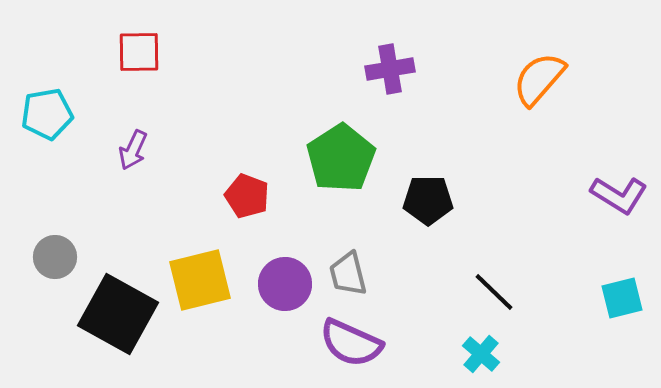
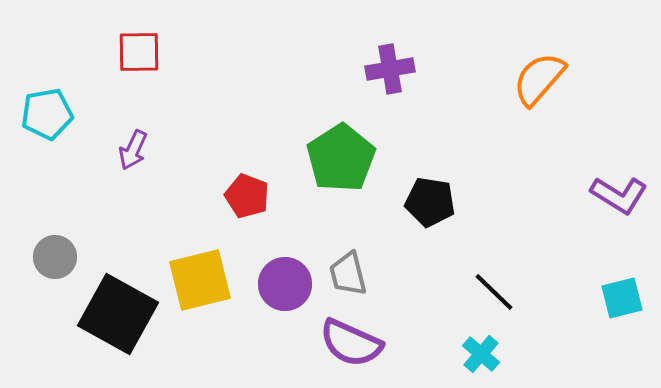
black pentagon: moved 2 px right, 2 px down; rotated 9 degrees clockwise
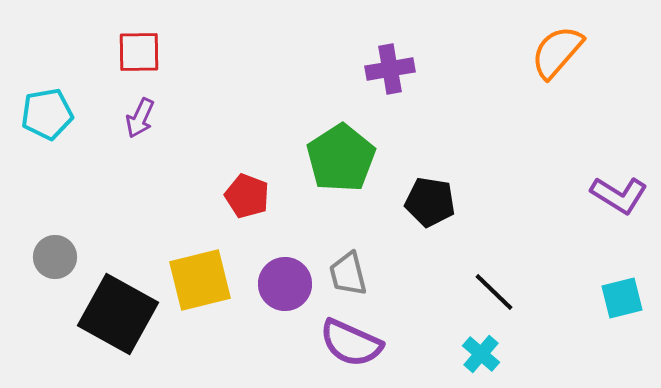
orange semicircle: moved 18 px right, 27 px up
purple arrow: moved 7 px right, 32 px up
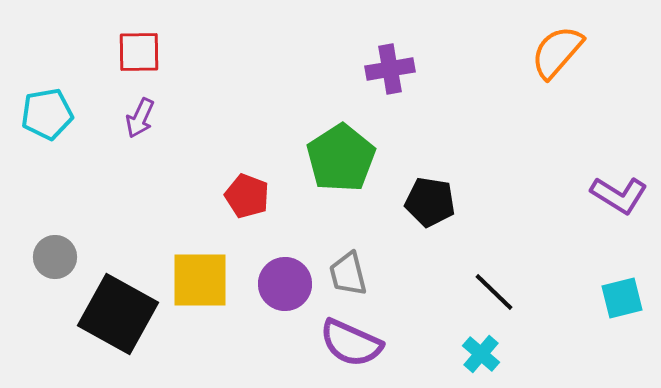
yellow square: rotated 14 degrees clockwise
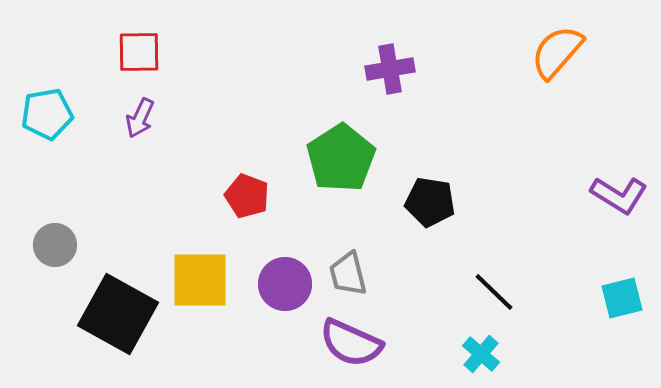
gray circle: moved 12 px up
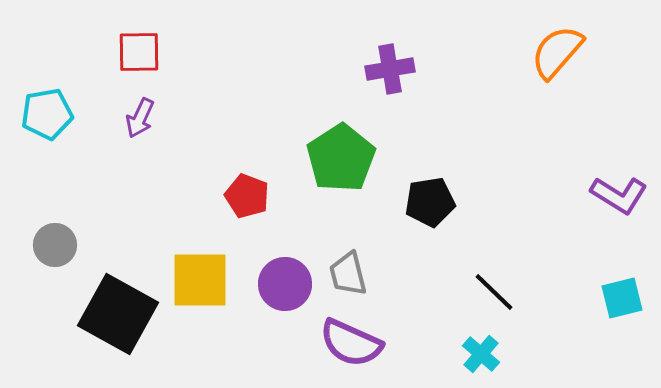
black pentagon: rotated 18 degrees counterclockwise
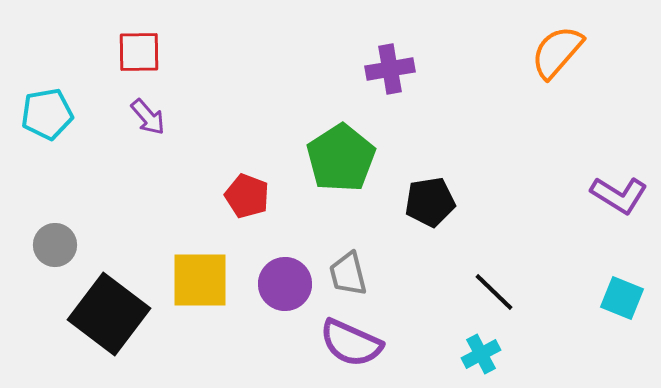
purple arrow: moved 8 px right, 1 px up; rotated 66 degrees counterclockwise
cyan square: rotated 36 degrees clockwise
black square: moved 9 px left; rotated 8 degrees clockwise
cyan cross: rotated 21 degrees clockwise
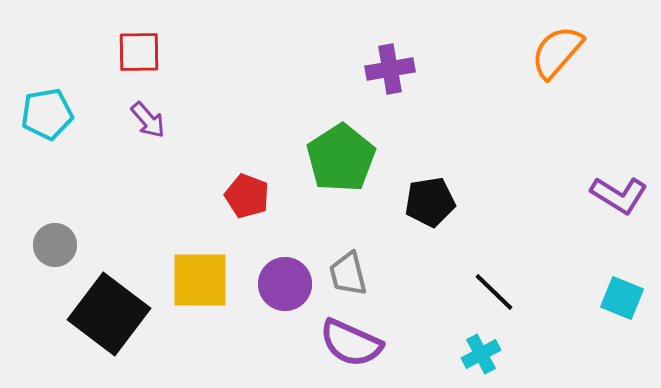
purple arrow: moved 3 px down
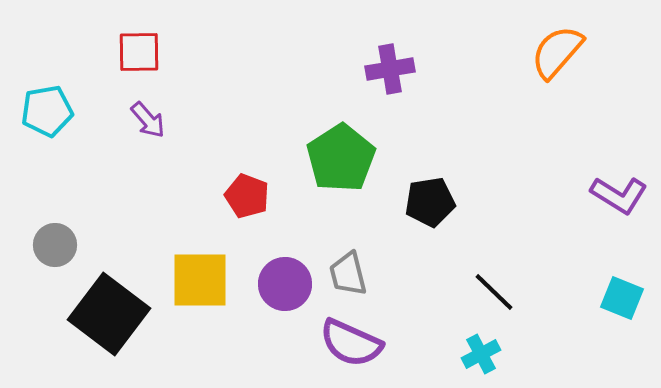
cyan pentagon: moved 3 px up
